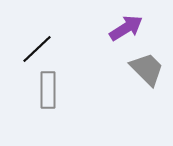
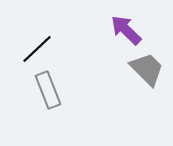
purple arrow: moved 2 px down; rotated 104 degrees counterclockwise
gray rectangle: rotated 21 degrees counterclockwise
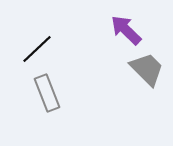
gray rectangle: moved 1 px left, 3 px down
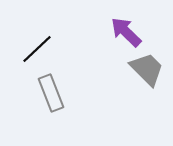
purple arrow: moved 2 px down
gray rectangle: moved 4 px right
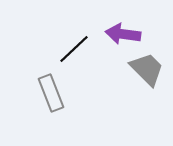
purple arrow: moved 3 px left, 2 px down; rotated 36 degrees counterclockwise
black line: moved 37 px right
